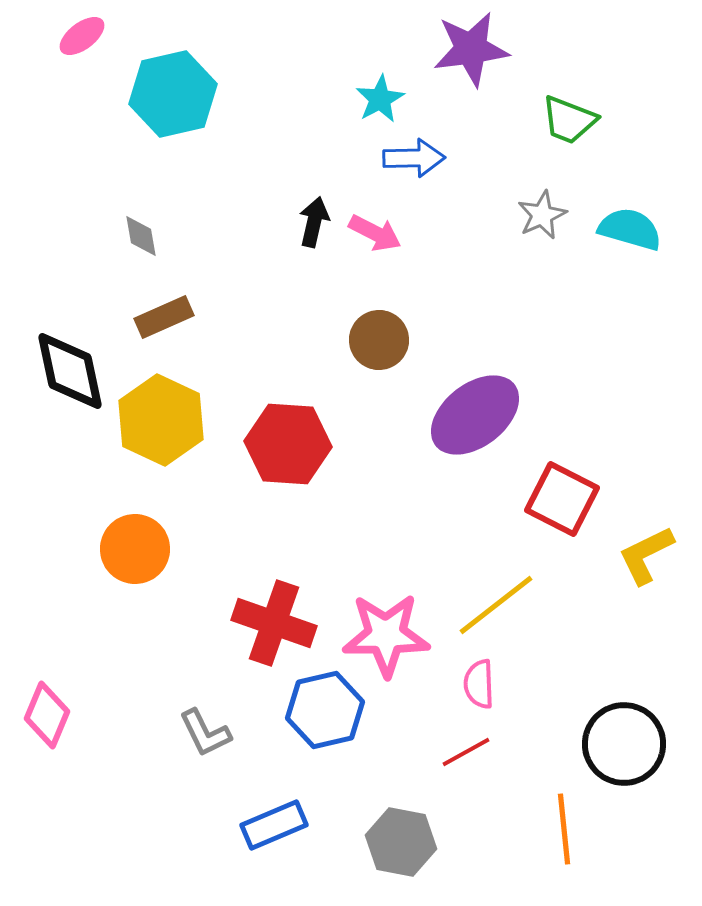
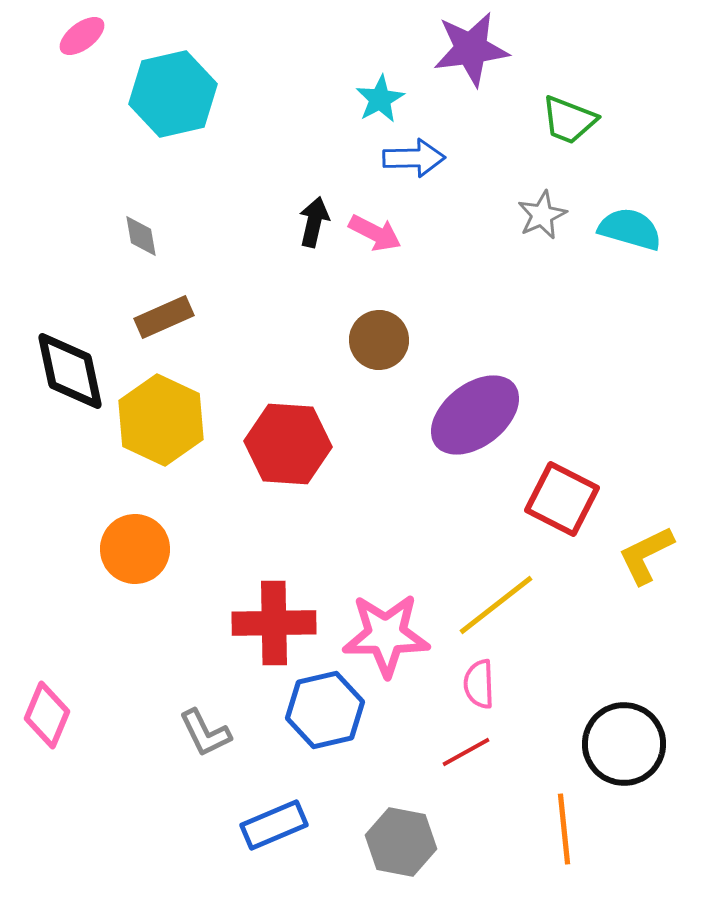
red cross: rotated 20 degrees counterclockwise
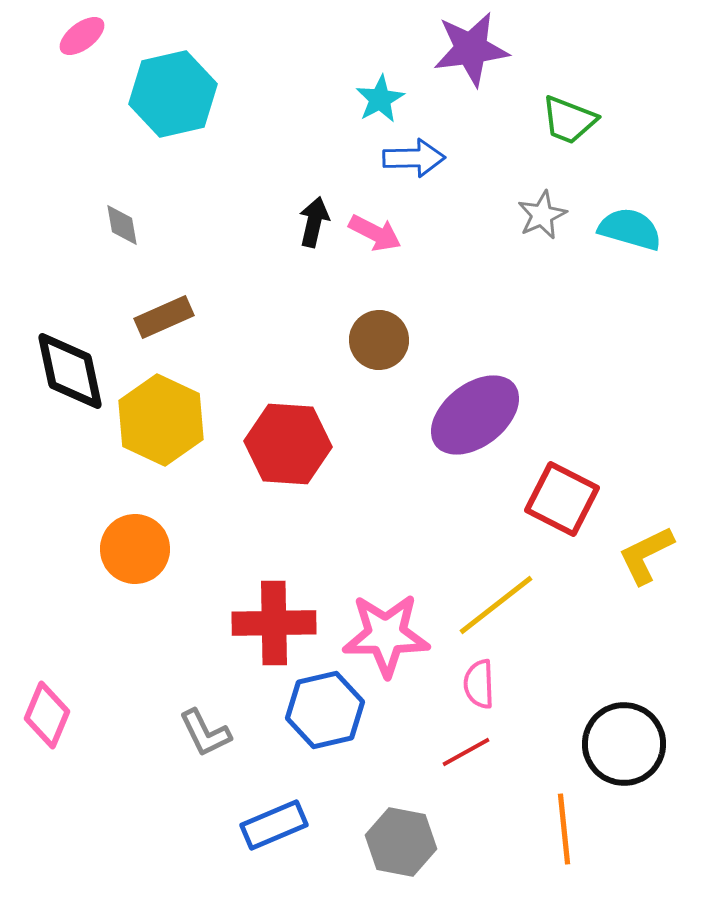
gray diamond: moved 19 px left, 11 px up
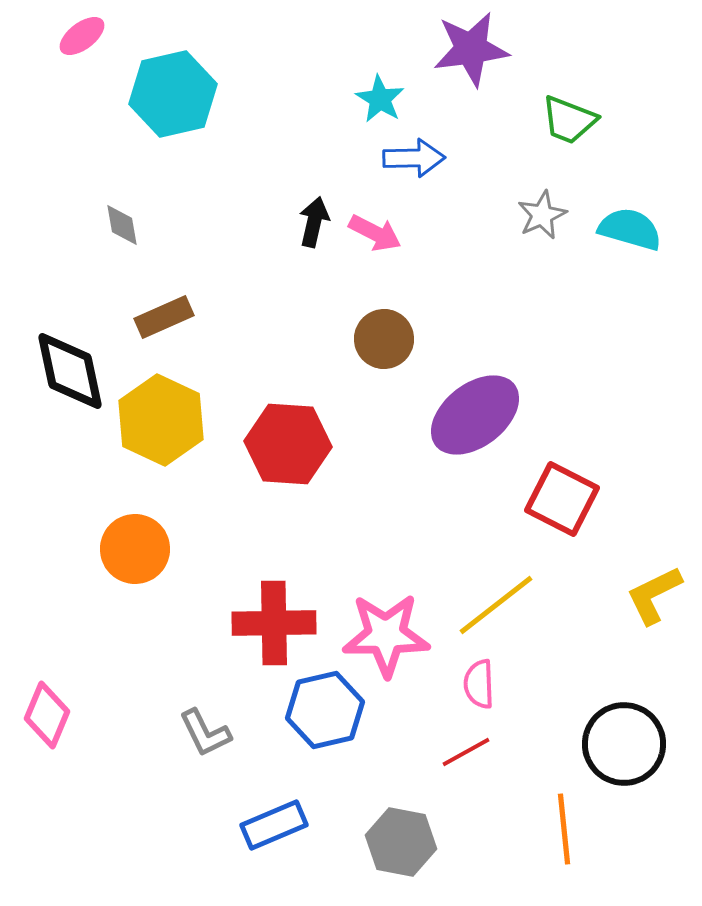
cyan star: rotated 12 degrees counterclockwise
brown circle: moved 5 px right, 1 px up
yellow L-shape: moved 8 px right, 40 px down
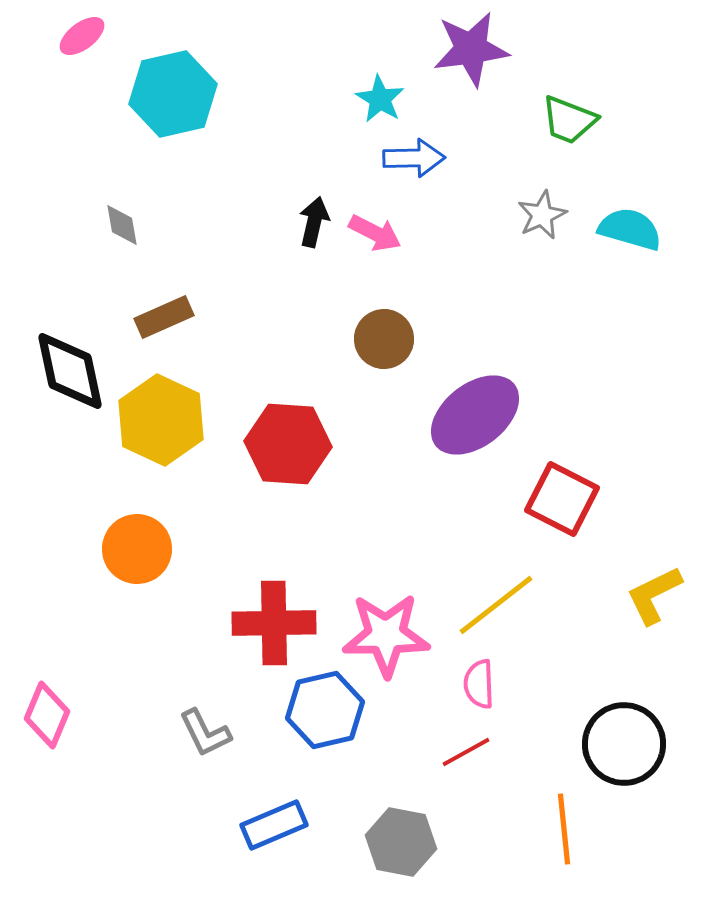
orange circle: moved 2 px right
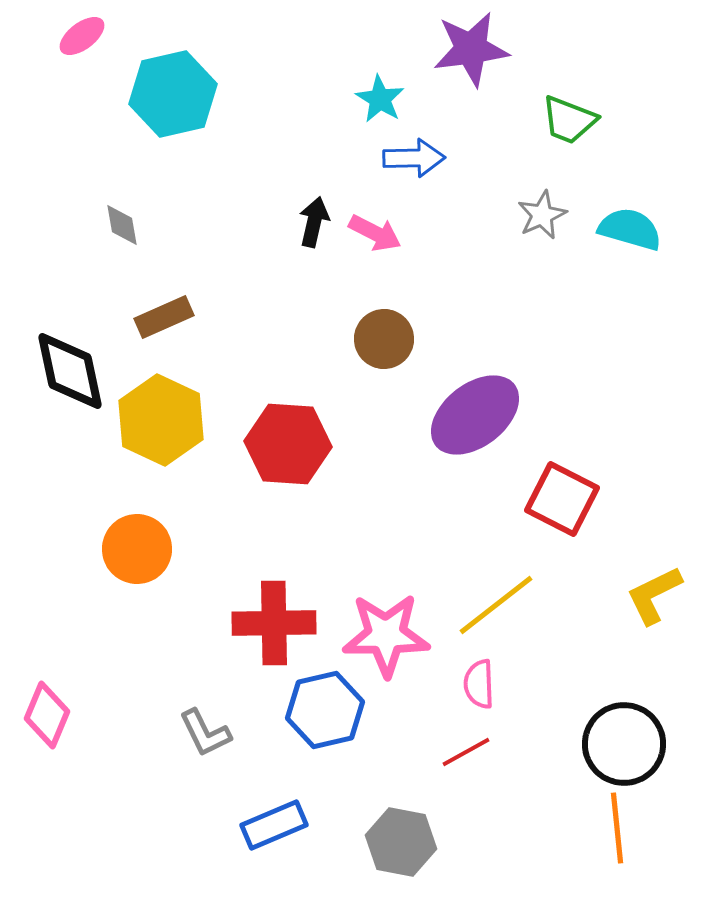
orange line: moved 53 px right, 1 px up
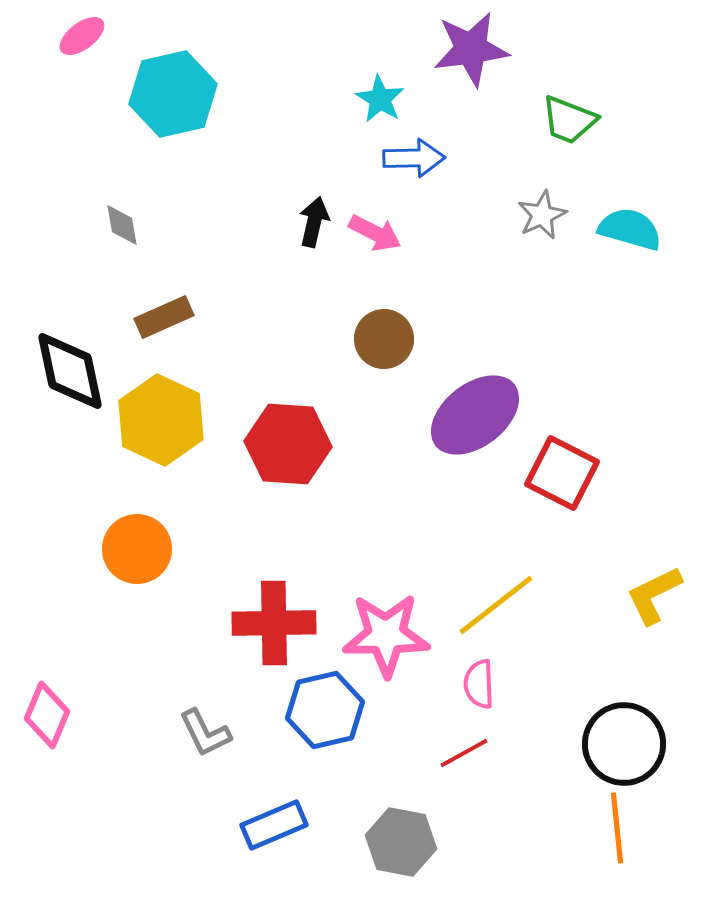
red square: moved 26 px up
red line: moved 2 px left, 1 px down
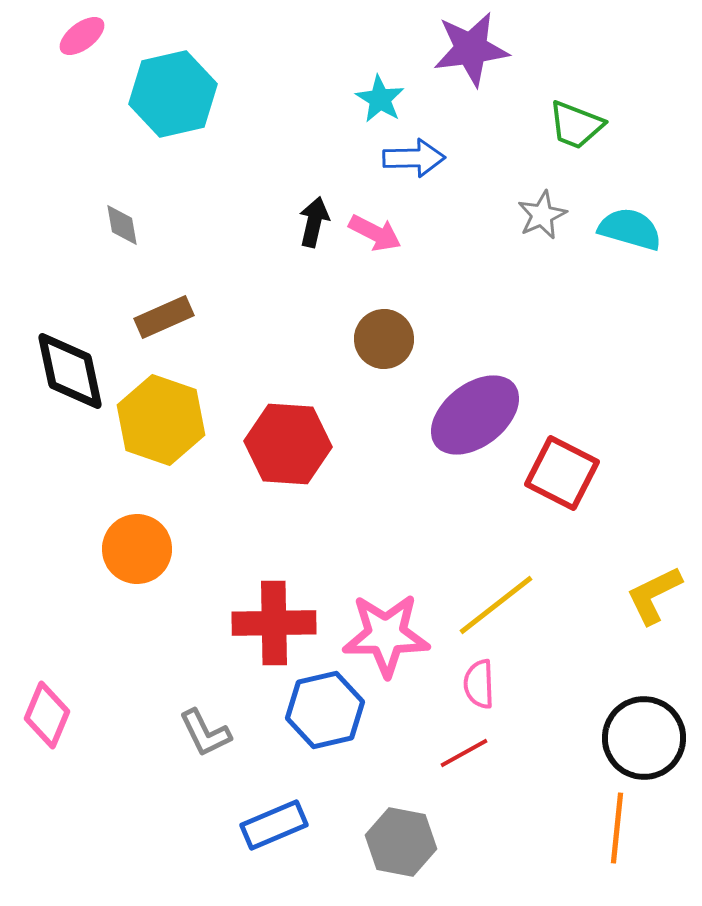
green trapezoid: moved 7 px right, 5 px down
yellow hexagon: rotated 6 degrees counterclockwise
black circle: moved 20 px right, 6 px up
orange line: rotated 12 degrees clockwise
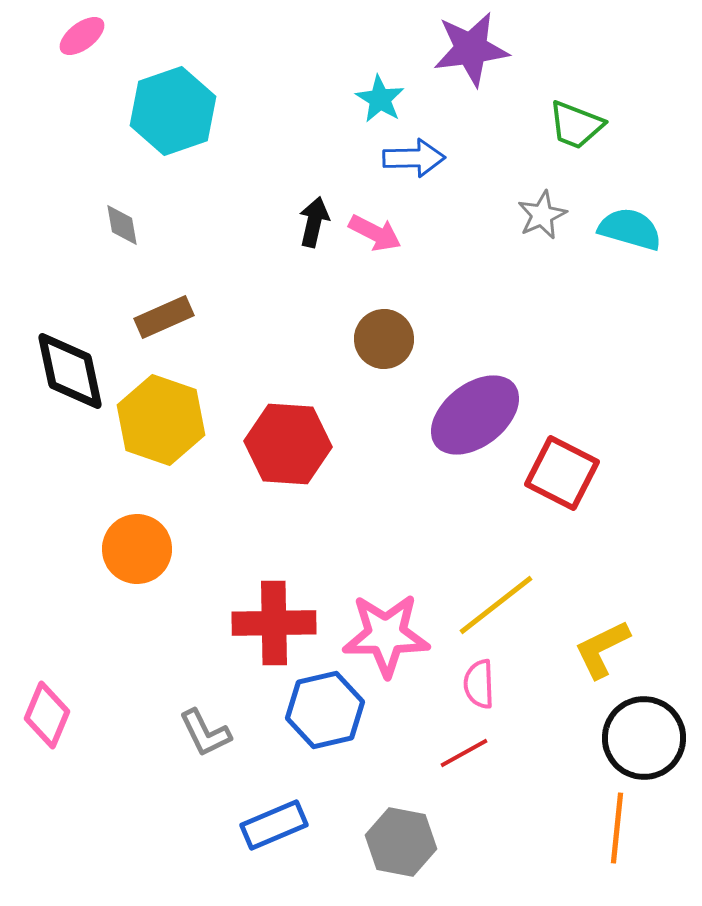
cyan hexagon: moved 17 px down; rotated 6 degrees counterclockwise
yellow L-shape: moved 52 px left, 54 px down
